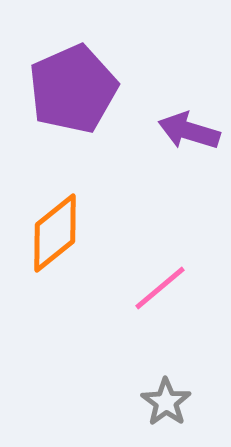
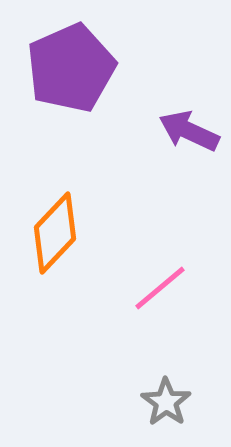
purple pentagon: moved 2 px left, 21 px up
purple arrow: rotated 8 degrees clockwise
orange diamond: rotated 8 degrees counterclockwise
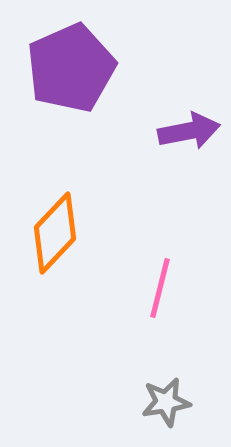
purple arrow: rotated 144 degrees clockwise
pink line: rotated 36 degrees counterclockwise
gray star: rotated 27 degrees clockwise
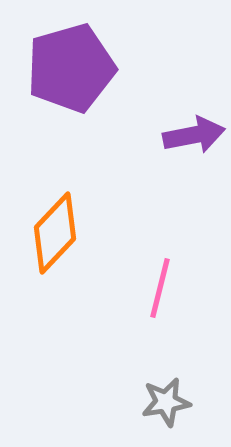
purple pentagon: rotated 8 degrees clockwise
purple arrow: moved 5 px right, 4 px down
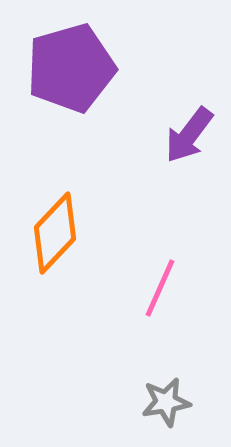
purple arrow: moved 5 px left; rotated 138 degrees clockwise
pink line: rotated 10 degrees clockwise
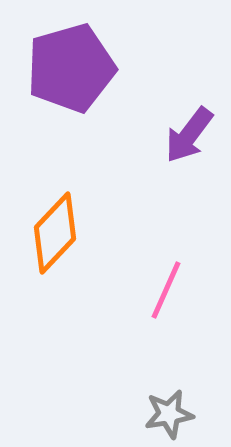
pink line: moved 6 px right, 2 px down
gray star: moved 3 px right, 12 px down
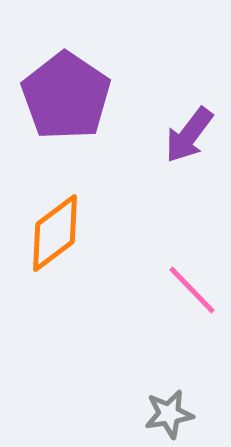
purple pentagon: moved 5 px left, 28 px down; rotated 22 degrees counterclockwise
orange diamond: rotated 10 degrees clockwise
pink line: moved 26 px right; rotated 68 degrees counterclockwise
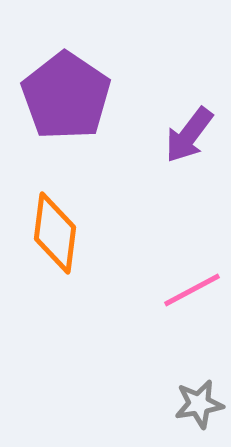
orange diamond: rotated 46 degrees counterclockwise
pink line: rotated 74 degrees counterclockwise
gray star: moved 30 px right, 10 px up
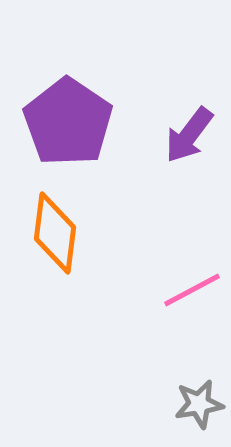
purple pentagon: moved 2 px right, 26 px down
